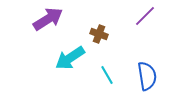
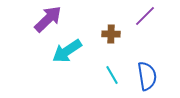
purple arrow: rotated 12 degrees counterclockwise
brown cross: moved 12 px right; rotated 18 degrees counterclockwise
cyan arrow: moved 3 px left, 7 px up
cyan line: moved 5 px right
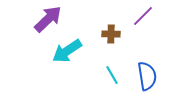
purple line: moved 2 px left
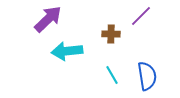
purple line: moved 2 px left
cyan arrow: rotated 28 degrees clockwise
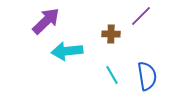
purple arrow: moved 2 px left, 2 px down
